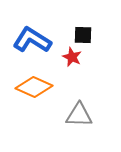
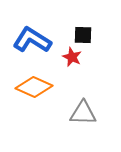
gray triangle: moved 4 px right, 2 px up
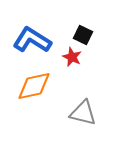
black square: rotated 24 degrees clockwise
orange diamond: moved 1 px up; rotated 36 degrees counterclockwise
gray triangle: rotated 12 degrees clockwise
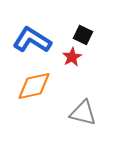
red star: rotated 18 degrees clockwise
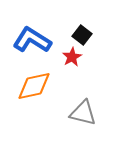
black square: moved 1 px left; rotated 12 degrees clockwise
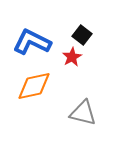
blue L-shape: moved 2 px down; rotated 6 degrees counterclockwise
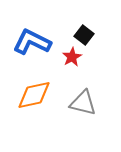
black square: moved 2 px right
orange diamond: moved 9 px down
gray triangle: moved 10 px up
